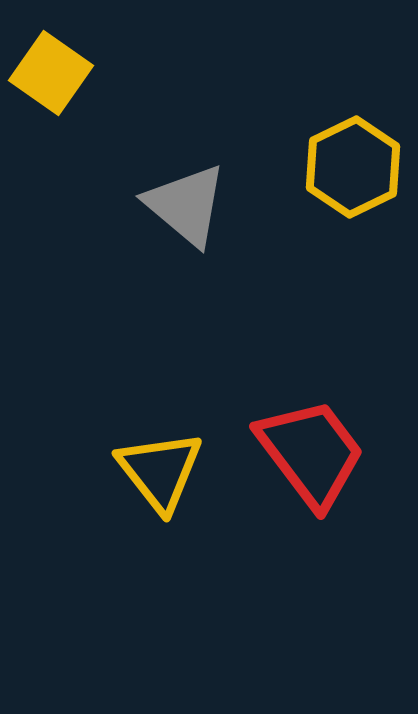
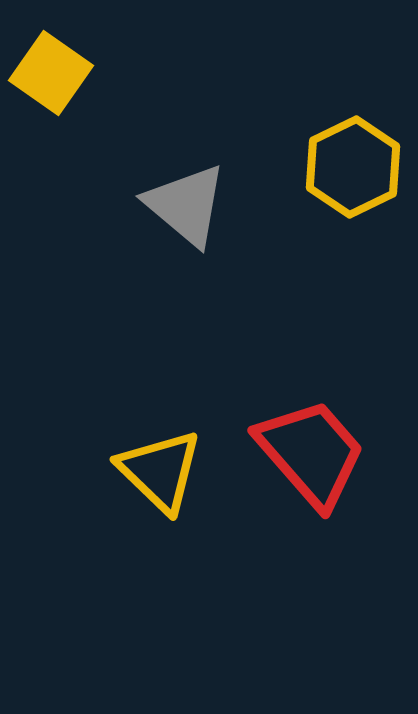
red trapezoid: rotated 4 degrees counterclockwise
yellow triangle: rotated 8 degrees counterclockwise
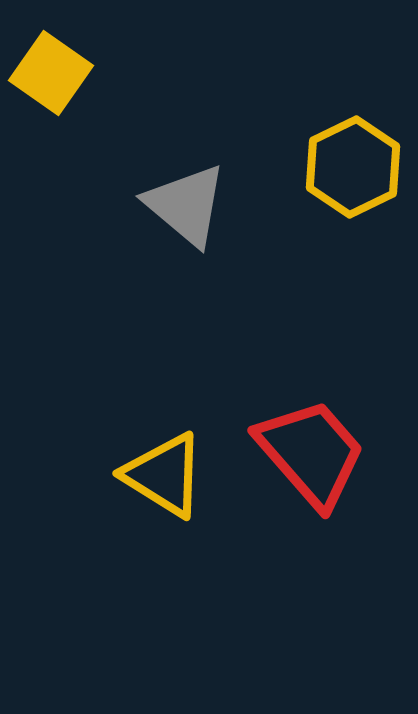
yellow triangle: moved 4 px right, 4 px down; rotated 12 degrees counterclockwise
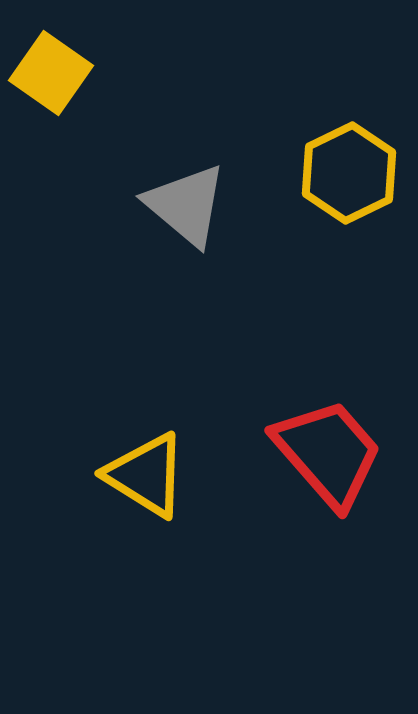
yellow hexagon: moved 4 px left, 6 px down
red trapezoid: moved 17 px right
yellow triangle: moved 18 px left
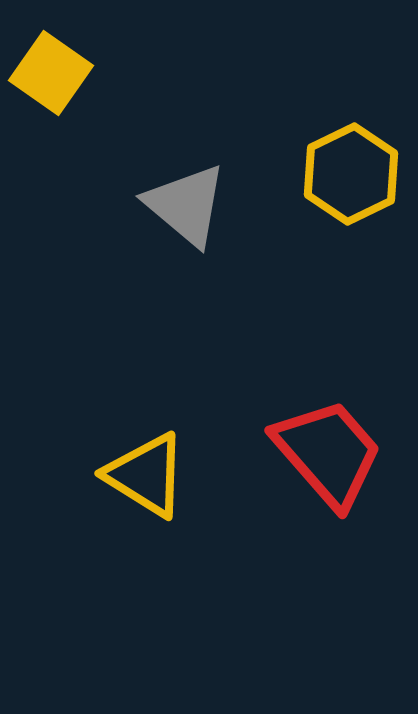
yellow hexagon: moved 2 px right, 1 px down
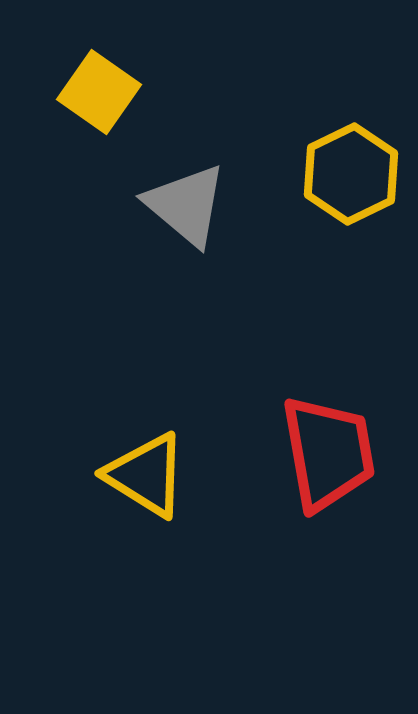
yellow square: moved 48 px right, 19 px down
red trapezoid: rotated 31 degrees clockwise
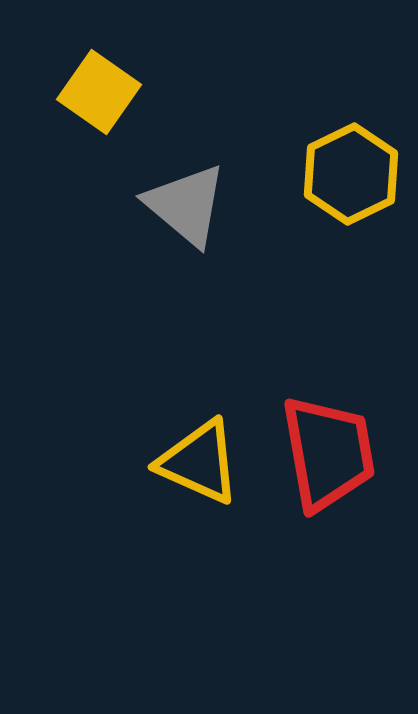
yellow triangle: moved 53 px right, 13 px up; rotated 8 degrees counterclockwise
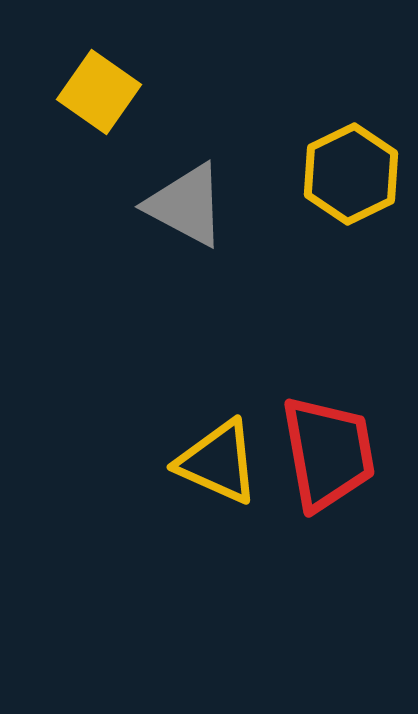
gray triangle: rotated 12 degrees counterclockwise
yellow triangle: moved 19 px right
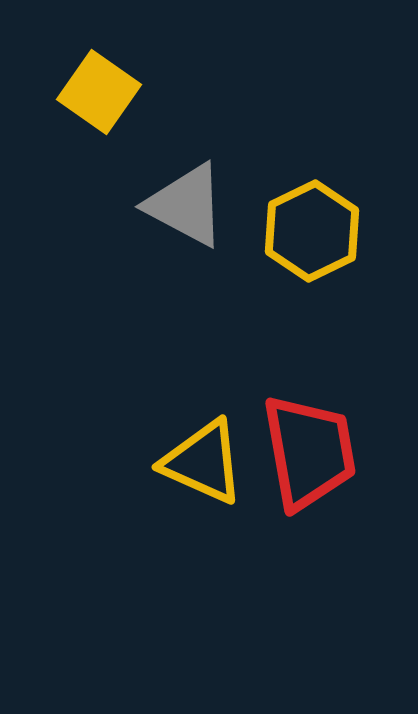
yellow hexagon: moved 39 px left, 57 px down
red trapezoid: moved 19 px left, 1 px up
yellow triangle: moved 15 px left
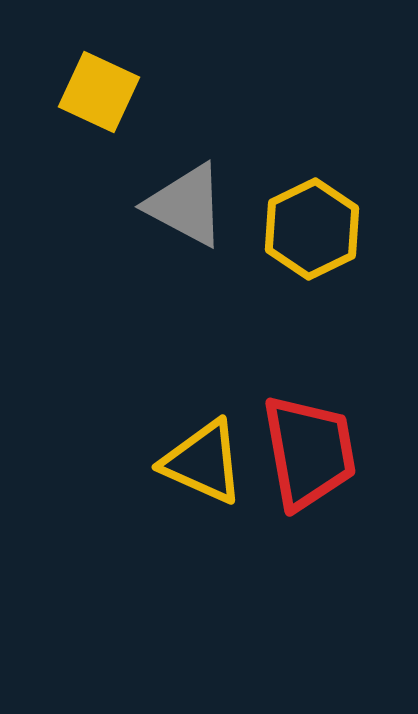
yellow square: rotated 10 degrees counterclockwise
yellow hexagon: moved 2 px up
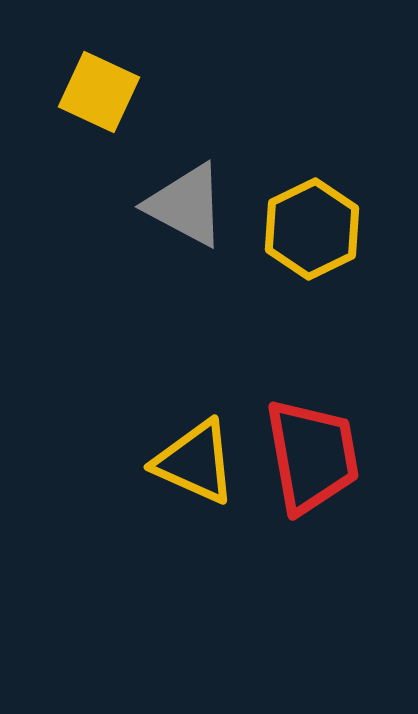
red trapezoid: moved 3 px right, 4 px down
yellow triangle: moved 8 px left
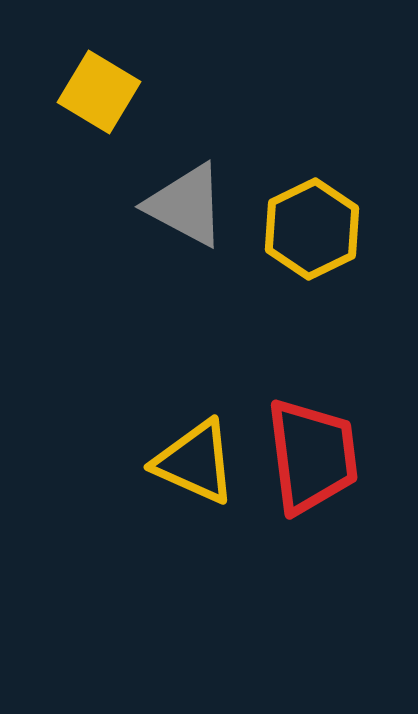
yellow square: rotated 6 degrees clockwise
red trapezoid: rotated 3 degrees clockwise
